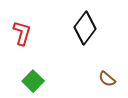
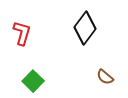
brown semicircle: moved 2 px left, 2 px up
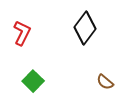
red L-shape: rotated 10 degrees clockwise
brown semicircle: moved 5 px down
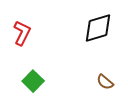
black diamond: moved 13 px right; rotated 36 degrees clockwise
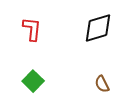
red L-shape: moved 10 px right, 4 px up; rotated 20 degrees counterclockwise
brown semicircle: moved 3 px left, 2 px down; rotated 24 degrees clockwise
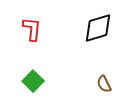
brown semicircle: moved 2 px right
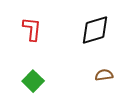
black diamond: moved 3 px left, 2 px down
brown semicircle: moved 9 px up; rotated 108 degrees clockwise
